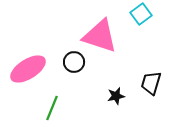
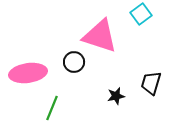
pink ellipse: moved 4 px down; rotated 24 degrees clockwise
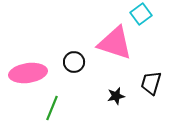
pink triangle: moved 15 px right, 7 px down
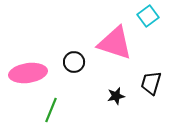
cyan square: moved 7 px right, 2 px down
green line: moved 1 px left, 2 px down
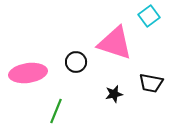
cyan square: moved 1 px right
black circle: moved 2 px right
black trapezoid: rotated 95 degrees counterclockwise
black star: moved 2 px left, 2 px up
green line: moved 5 px right, 1 px down
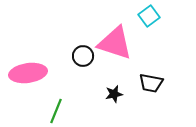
black circle: moved 7 px right, 6 px up
